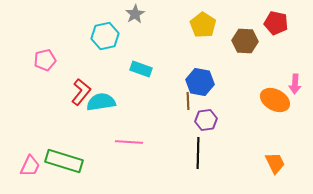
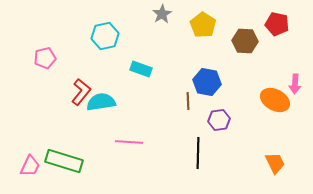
gray star: moved 27 px right
red pentagon: moved 1 px right, 1 px down
pink pentagon: moved 2 px up
blue hexagon: moved 7 px right
purple hexagon: moved 13 px right
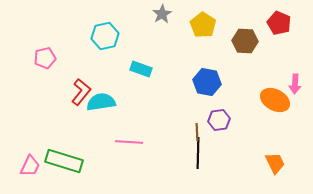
red pentagon: moved 2 px right, 1 px up; rotated 10 degrees clockwise
brown line: moved 9 px right, 31 px down
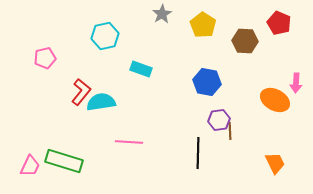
pink arrow: moved 1 px right, 1 px up
brown line: moved 33 px right, 1 px up
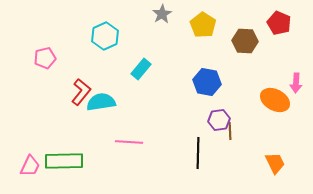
cyan hexagon: rotated 12 degrees counterclockwise
cyan rectangle: rotated 70 degrees counterclockwise
green rectangle: rotated 18 degrees counterclockwise
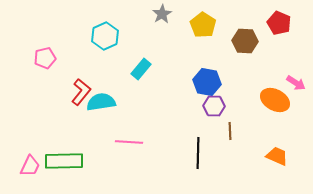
pink arrow: rotated 60 degrees counterclockwise
purple hexagon: moved 5 px left, 14 px up; rotated 10 degrees clockwise
orange trapezoid: moved 2 px right, 7 px up; rotated 40 degrees counterclockwise
